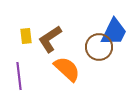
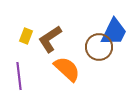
yellow rectangle: rotated 28 degrees clockwise
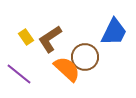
yellow rectangle: moved 1 px down; rotated 56 degrees counterclockwise
brown circle: moved 14 px left, 10 px down
purple line: moved 2 px up; rotated 44 degrees counterclockwise
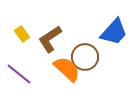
blue trapezoid: rotated 16 degrees clockwise
yellow rectangle: moved 4 px left, 3 px up
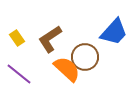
yellow rectangle: moved 5 px left, 4 px down
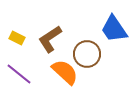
blue trapezoid: moved 3 px up; rotated 104 degrees clockwise
yellow rectangle: rotated 28 degrees counterclockwise
brown circle: moved 2 px right, 3 px up
orange semicircle: moved 2 px left, 3 px down
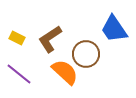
brown circle: moved 1 px left
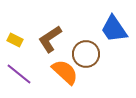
yellow rectangle: moved 2 px left, 2 px down
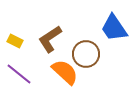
blue trapezoid: moved 1 px up
yellow rectangle: moved 1 px down
